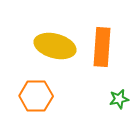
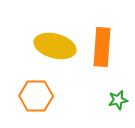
green star: moved 1 px left, 1 px down
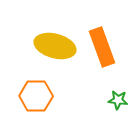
orange rectangle: rotated 24 degrees counterclockwise
green star: rotated 18 degrees clockwise
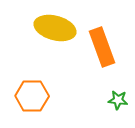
yellow ellipse: moved 18 px up
orange hexagon: moved 4 px left
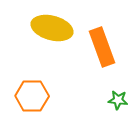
yellow ellipse: moved 3 px left
